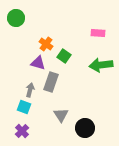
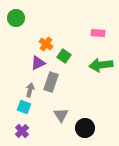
purple triangle: rotated 42 degrees counterclockwise
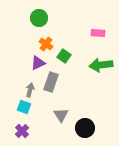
green circle: moved 23 px right
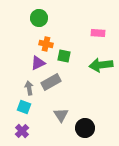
orange cross: rotated 24 degrees counterclockwise
green square: rotated 24 degrees counterclockwise
gray rectangle: rotated 42 degrees clockwise
gray arrow: moved 1 px left, 2 px up; rotated 24 degrees counterclockwise
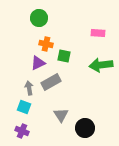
purple cross: rotated 24 degrees counterclockwise
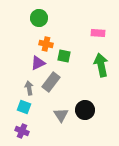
green arrow: rotated 85 degrees clockwise
gray rectangle: rotated 24 degrees counterclockwise
black circle: moved 18 px up
